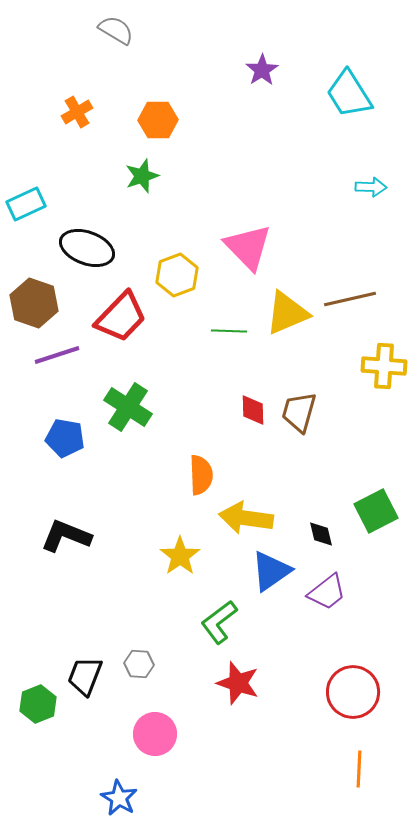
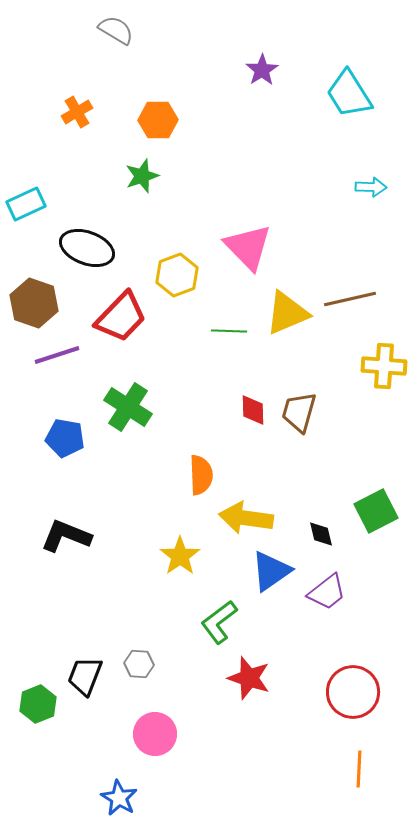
red star: moved 11 px right, 5 px up
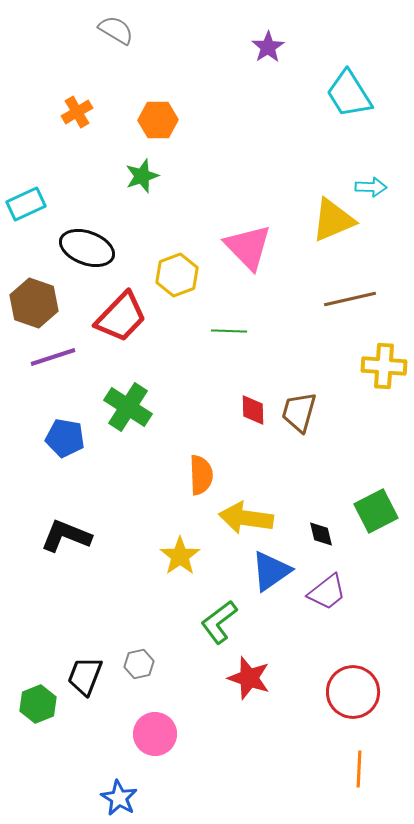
purple star: moved 6 px right, 23 px up
yellow triangle: moved 46 px right, 93 px up
purple line: moved 4 px left, 2 px down
gray hexagon: rotated 16 degrees counterclockwise
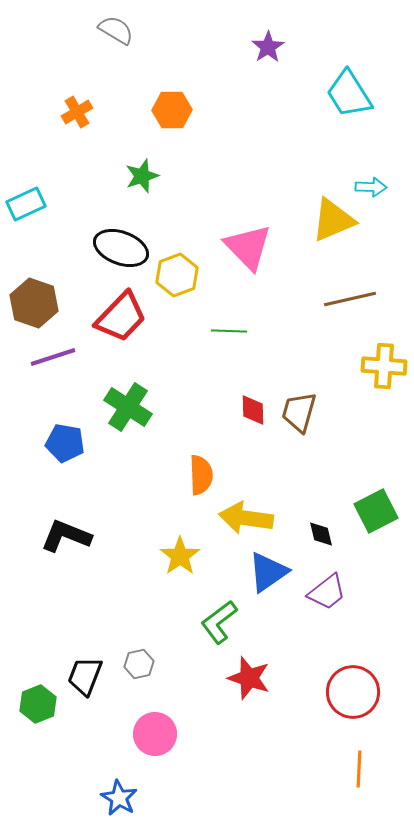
orange hexagon: moved 14 px right, 10 px up
black ellipse: moved 34 px right
blue pentagon: moved 5 px down
blue triangle: moved 3 px left, 1 px down
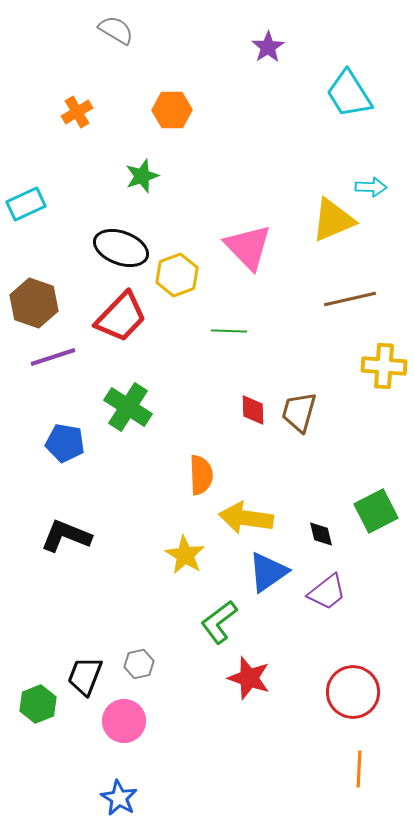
yellow star: moved 5 px right, 1 px up; rotated 6 degrees counterclockwise
pink circle: moved 31 px left, 13 px up
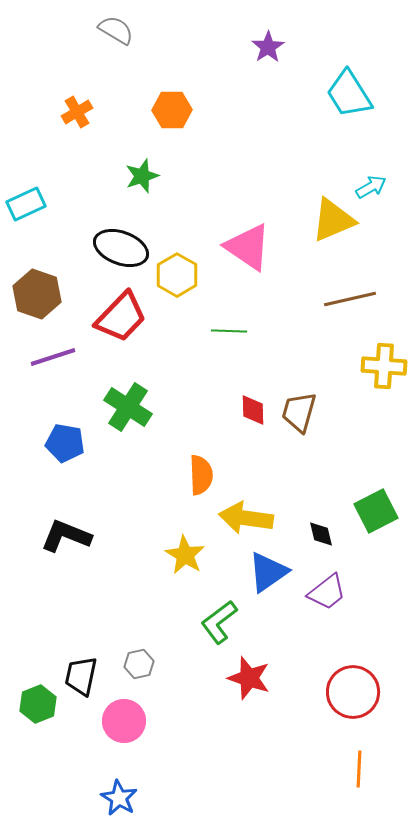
cyan arrow: rotated 32 degrees counterclockwise
pink triangle: rotated 12 degrees counterclockwise
yellow hexagon: rotated 9 degrees counterclockwise
brown hexagon: moved 3 px right, 9 px up
black trapezoid: moved 4 px left; rotated 9 degrees counterclockwise
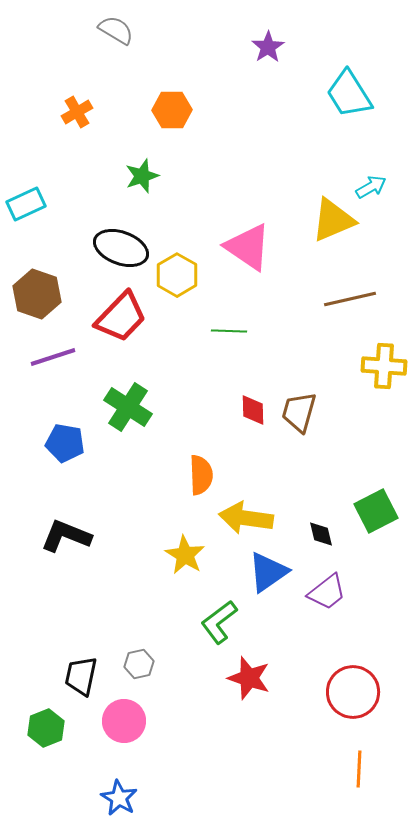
green hexagon: moved 8 px right, 24 px down
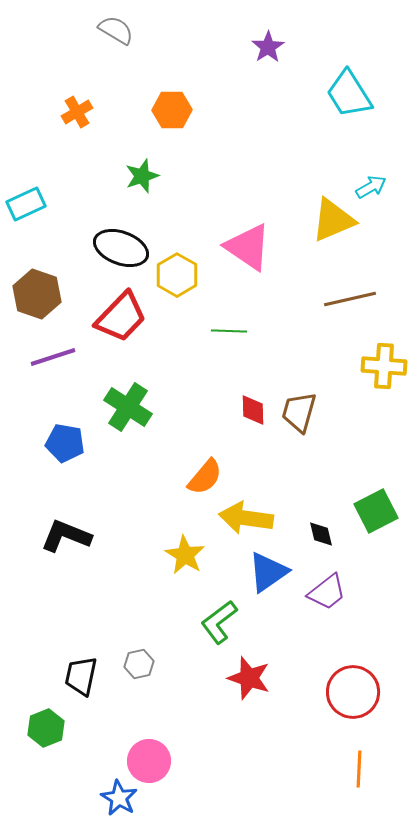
orange semicircle: moved 4 px right, 2 px down; rotated 42 degrees clockwise
pink circle: moved 25 px right, 40 px down
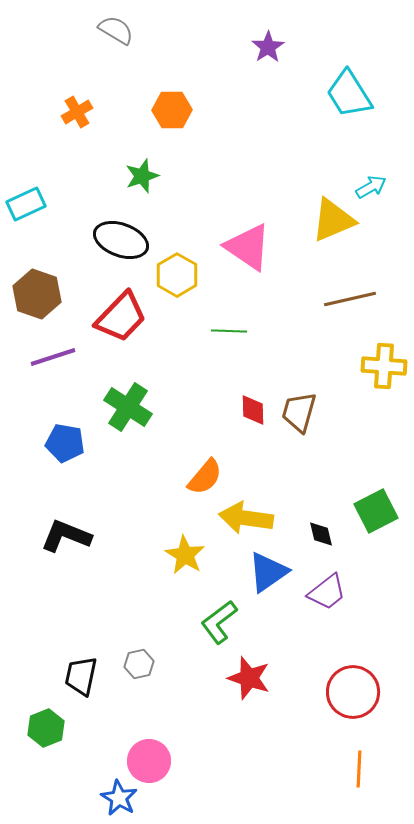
black ellipse: moved 8 px up
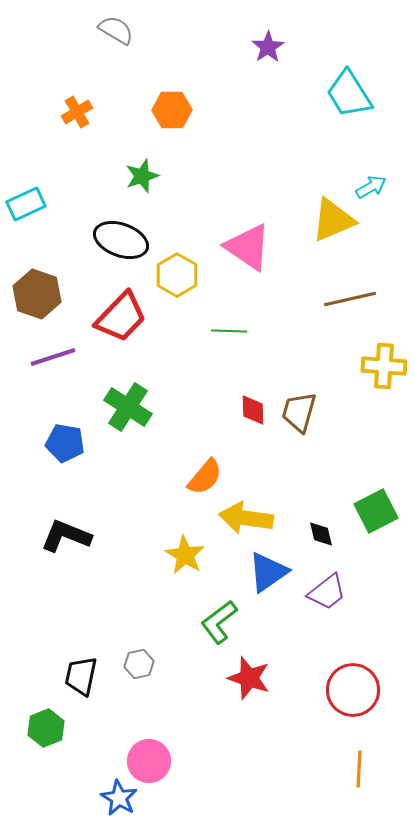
red circle: moved 2 px up
